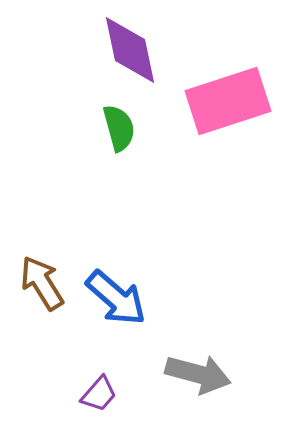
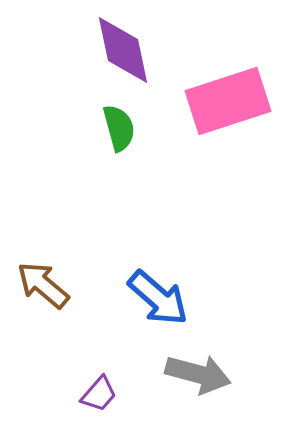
purple diamond: moved 7 px left
brown arrow: moved 1 px right, 2 px down; rotated 18 degrees counterclockwise
blue arrow: moved 42 px right
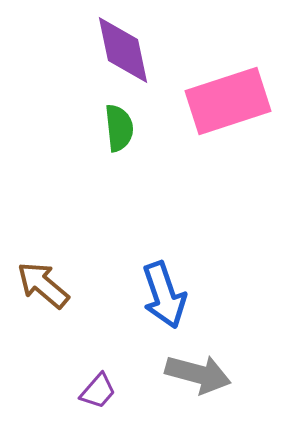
green semicircle: rotated 9 degrees clockwise
blue arrow: moved 6 px right, 3 px up; rotated 30 degrees clockwise
purple trapezoid: moved 1 px left, 3 px up
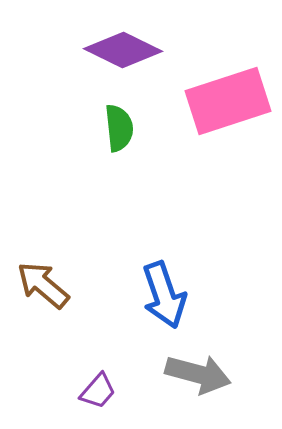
purple diamond: rotated 52 degrees counterclockwise
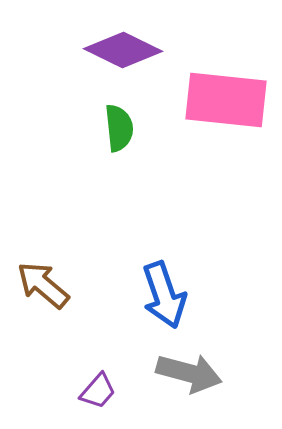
pink rectangle: moved 2 px left, 1 px up; rotated 24 degrees clockwise
gray arrow: moved 9 px left, 1 px up
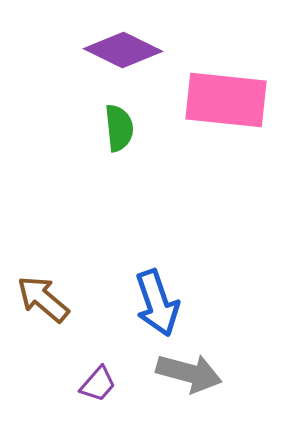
brown arrow: moved 14 px down
blue arrow: moved 7 px left, 8 px down
purple trapezoid: moved 7 px up
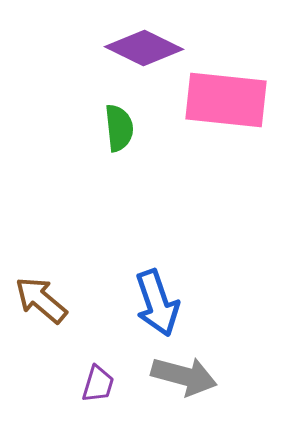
purple diamond: moved 21 px right, 2 px up
brown arrow: moved 2 px left, 1 px down
gray arrow: moved 5 px left, 3 px down
purple trapezoid: rotated 24 degrees counterclockwise
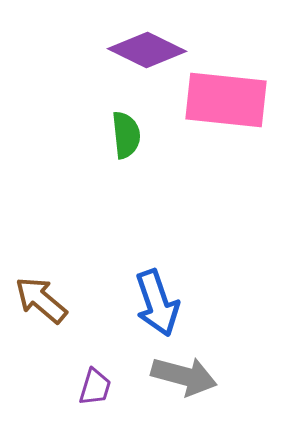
purple diamond: moved 3 px right, 2 px down
green semicircle: moved 7 px right, 7 px down
purple trapezoid: moved 3 px left, 3 px down
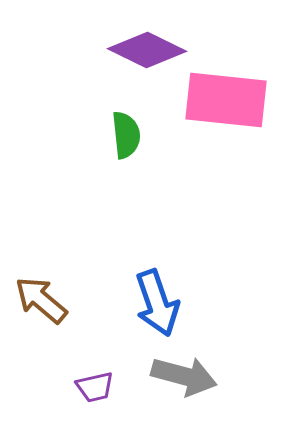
purple trapezoid: rotated 60 degrees clockwise
